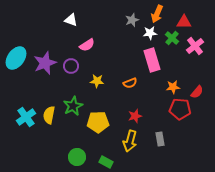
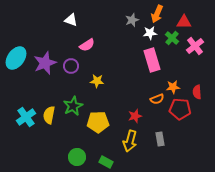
orange semicircle: moved 27 px right, 16 px down
red semicircle: rotated 136 degrees clockwise
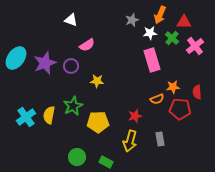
orange arrow: moved 3 px right, 1 px down
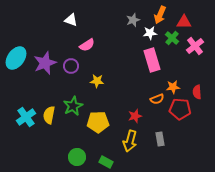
gray star: moved 1 px right
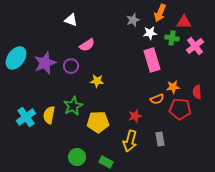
orange arrow: moved 2 px up
green cross: rotated 32 degrees counterclockwise
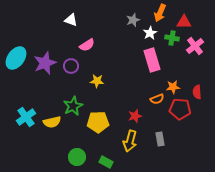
white star: rotated 24 degrees counterclockwise
yellow semicircle: moved 3 px right, 7 px down; rotated 114 degrees counterclockwise
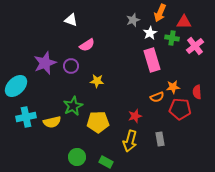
cyan ellipse: moved 28 px down; rotated 10 degrees clockwise
orange semicircle: moved 2 px up
cyan cross: rotated 24 degrees clockwise
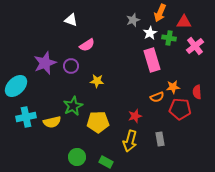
green cross: moved 3 px left
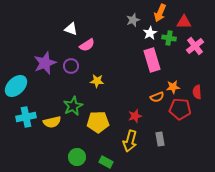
white triangle: moved 9 px down
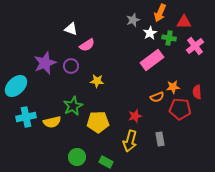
pink rectangle: rotated 70 degrees clockwise
